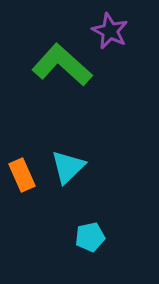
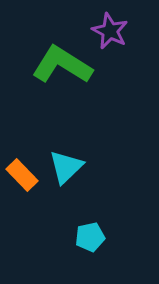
green L-shape: rotated 10 degrees counterclockwise
cyan triangle: moved 2 px left
orange rectangle: rotated 20 degrees counterclockwise
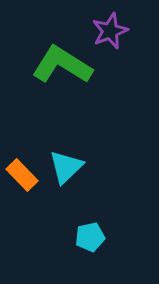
purple star: rotated 24 degrees clockwise
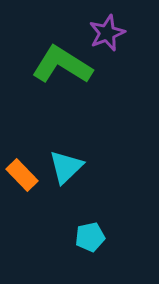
purple star: moved 3 px left, 2 px down
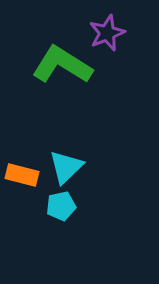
orange rectangle: rotated 32 degrees counterclockwise
cyan pentagon: moved 29 px left, 31 px up
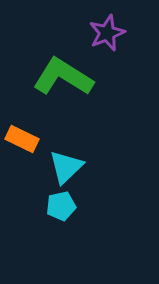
green L-shape: moved 1 px right, 12 px down
orange rectangle: moved 36 px up; rotated 12 degrees clockwise
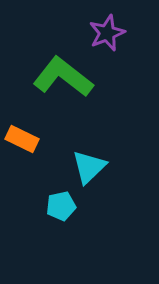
green L-shape: rotated 6 degrees clockwise
cyan triangle: moved 23 px right
